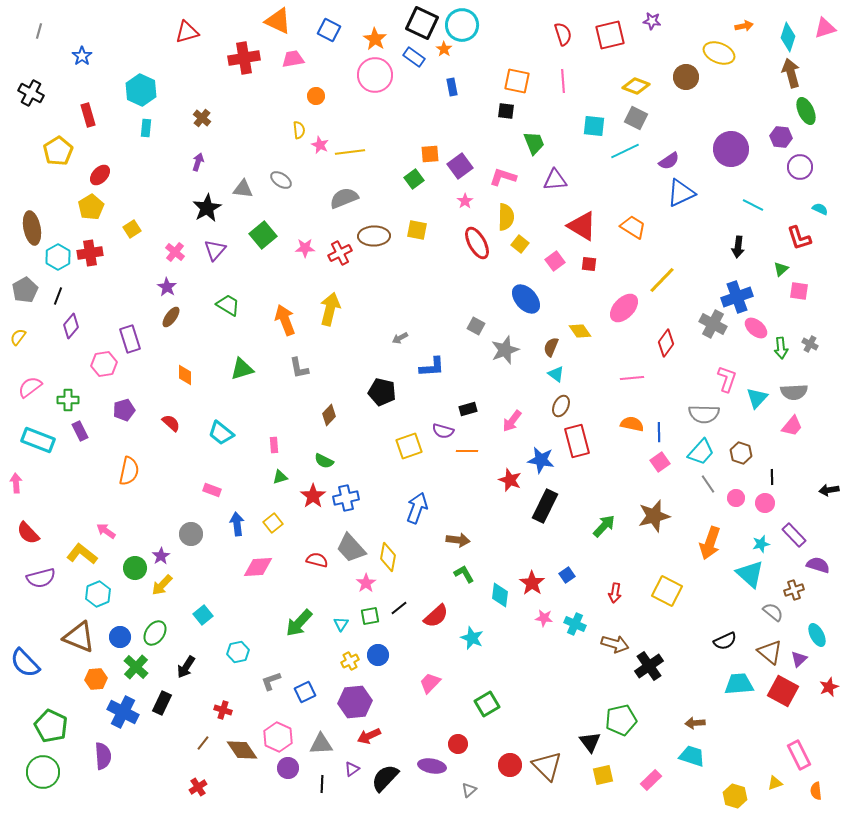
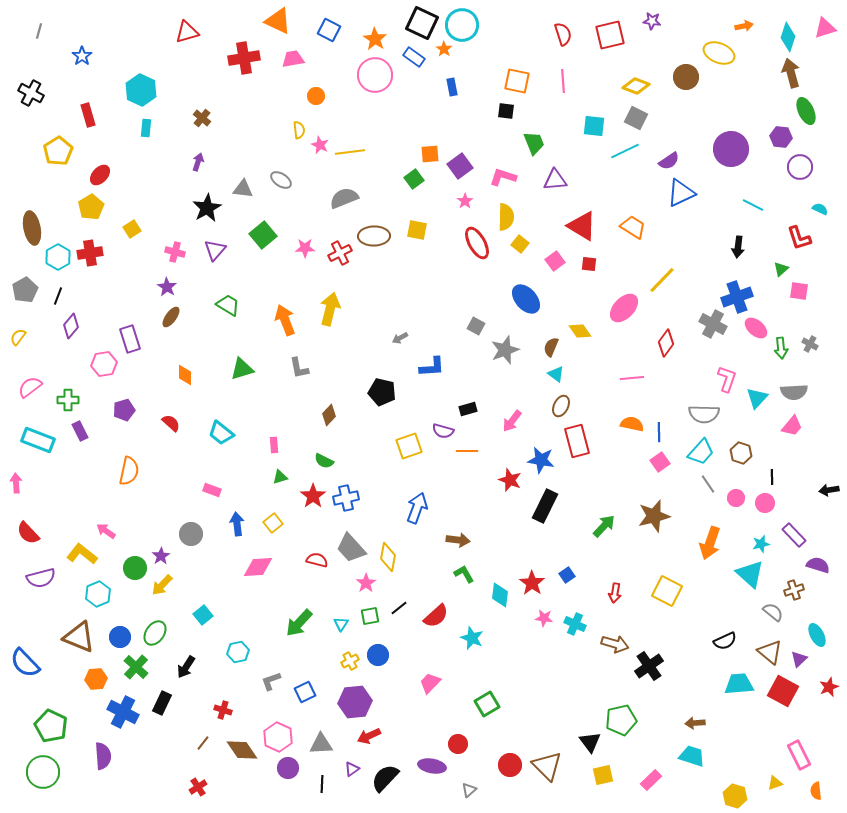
pink cross at (175, 252): rotated 24 degrees counterclockwise
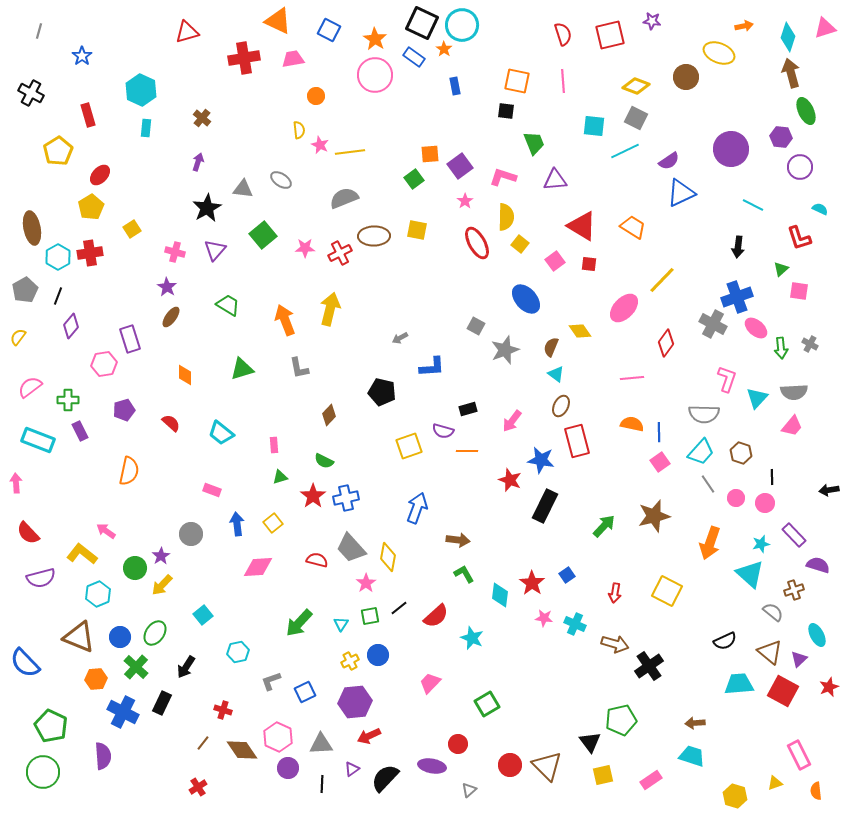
blue rectangle at (452, 87): moved 3 px right, 1 px up
pink rectangle at (651, 780): rotated 10 degrees clockwise
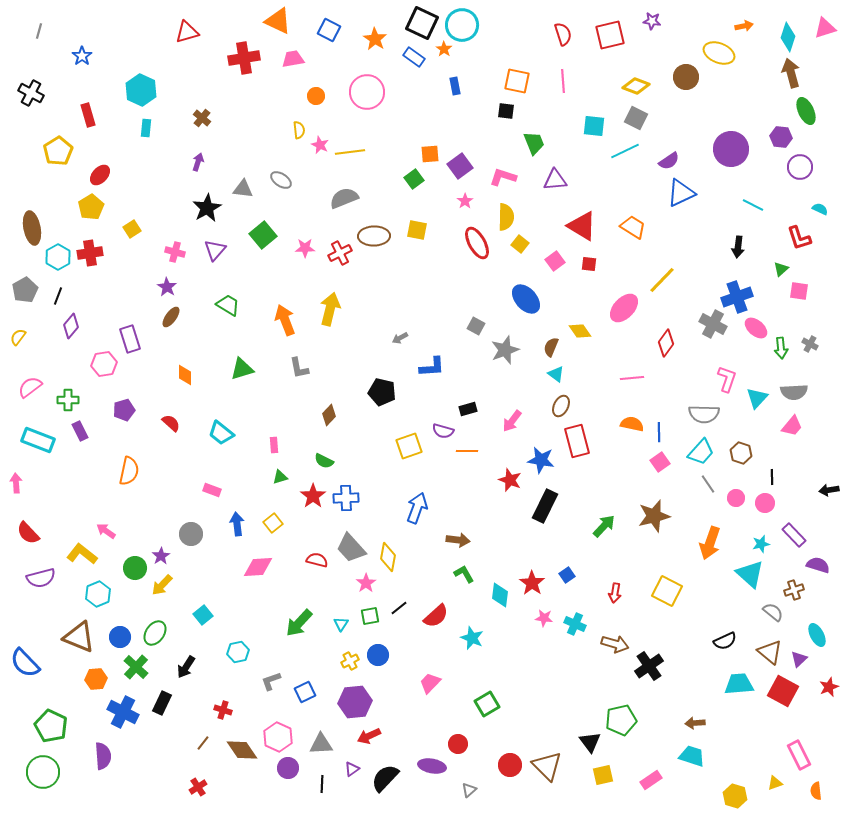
pink circle at (375, 75): moved 8 px left, 17 px down
blue cross at (346, 498): rotated 10 degrees clockwise
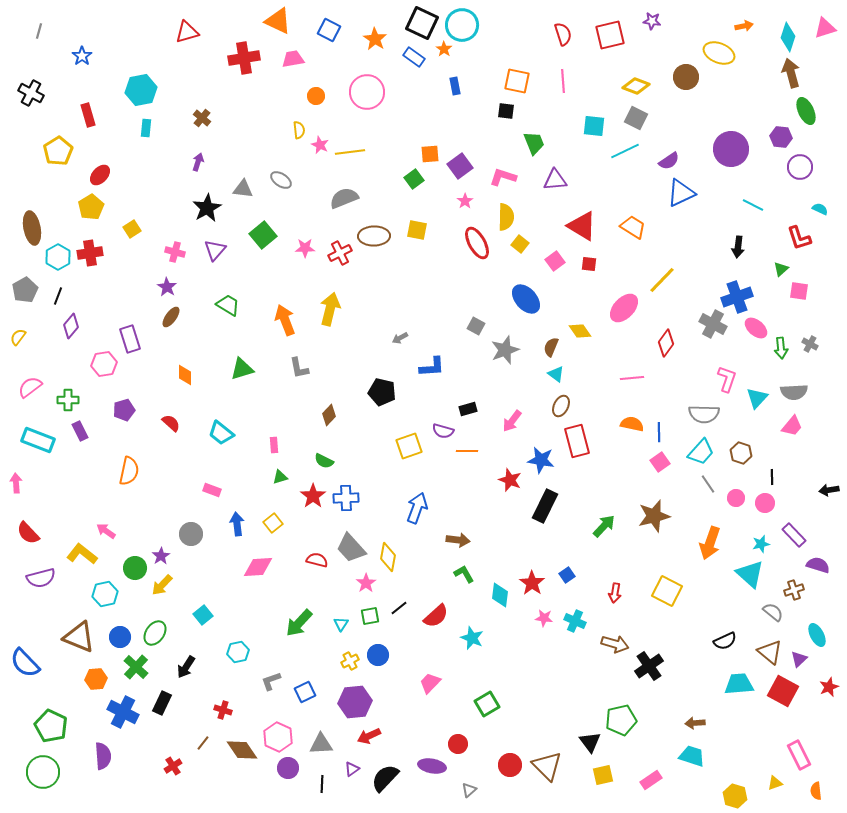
cyan hexagon at (141, 90): rotated 24 degrees clockwise
cyan hexagon at (98, 594): moved 7 px right; rotated 10 degrees clockwise
cyan cross at (575, 624): moved 3 px up
red cross at (198, 787): moved 25 px left, 21 px up
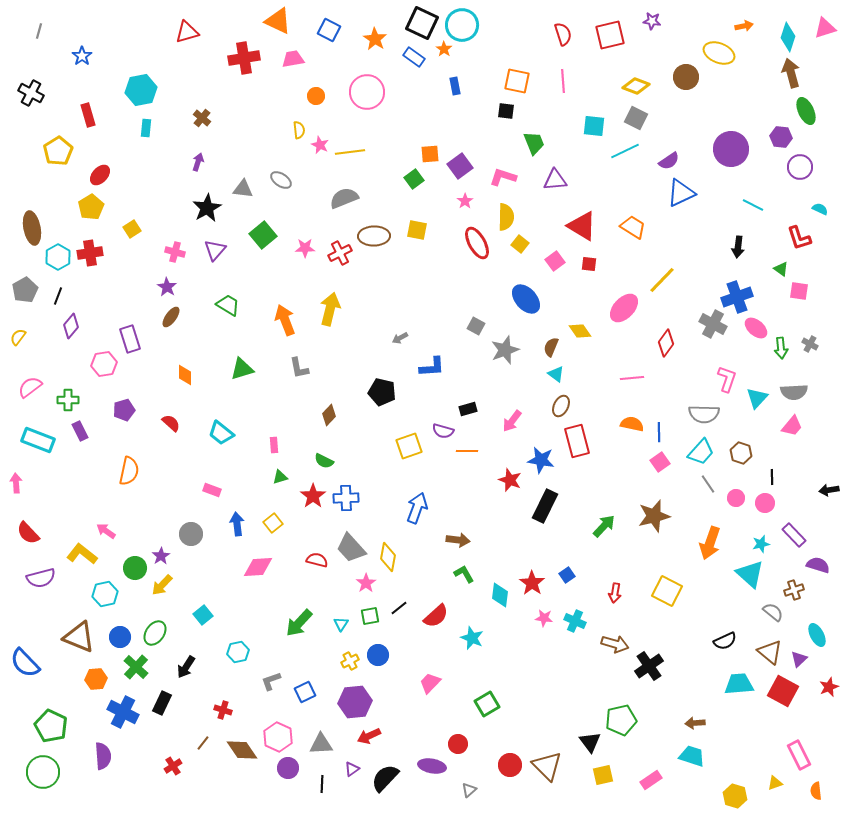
green triangle at (781, 269): rotated 42 degrees counterclockwise
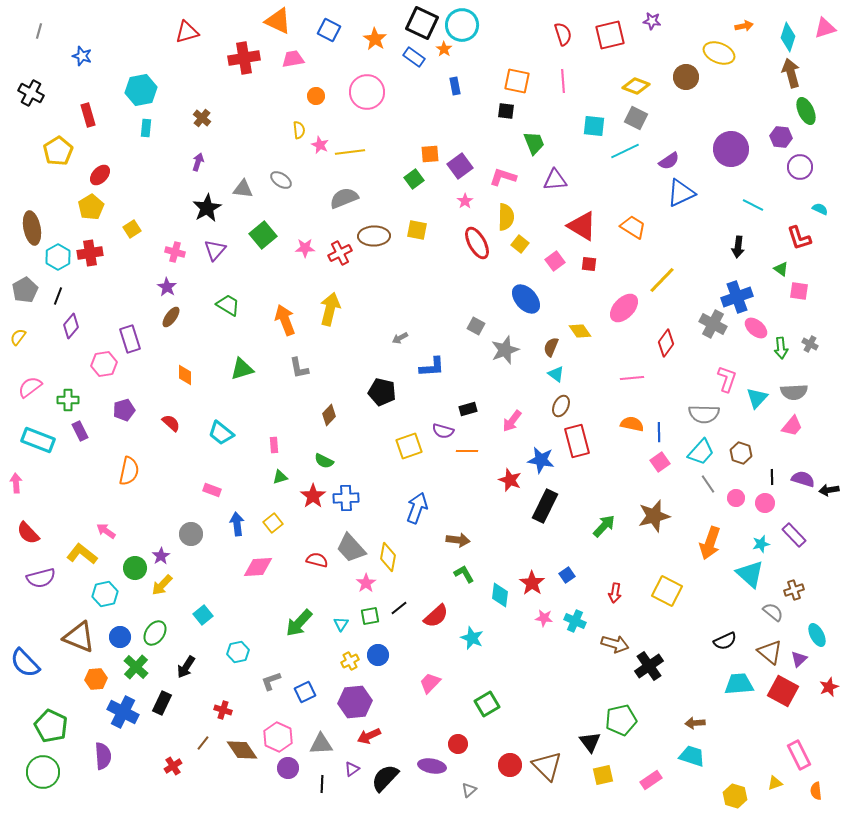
blue star at (82, 56): rotated 18 degrees counterclockwise
purple semicircle at (818, 565): moved 15 px left, 86 px up
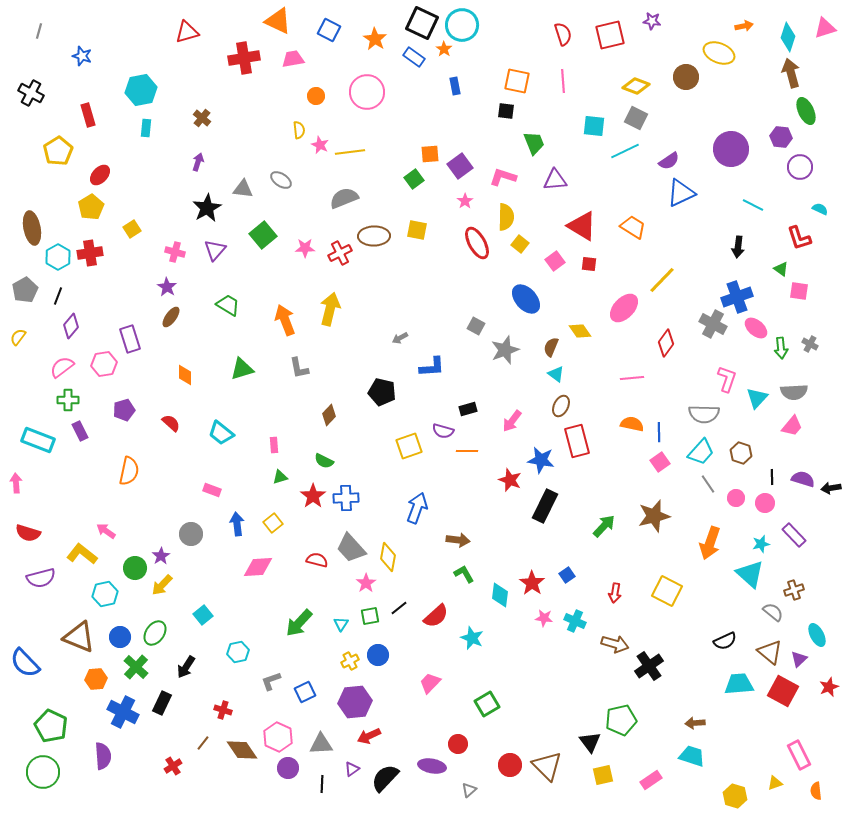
pink semicircle at (30, 387): moved 32 px right, 20 px up
black arrow at (829, 490): moved 2 px right, 2 px up
red semicircle at (28, 533): rotated 30 degrees counterclockwise
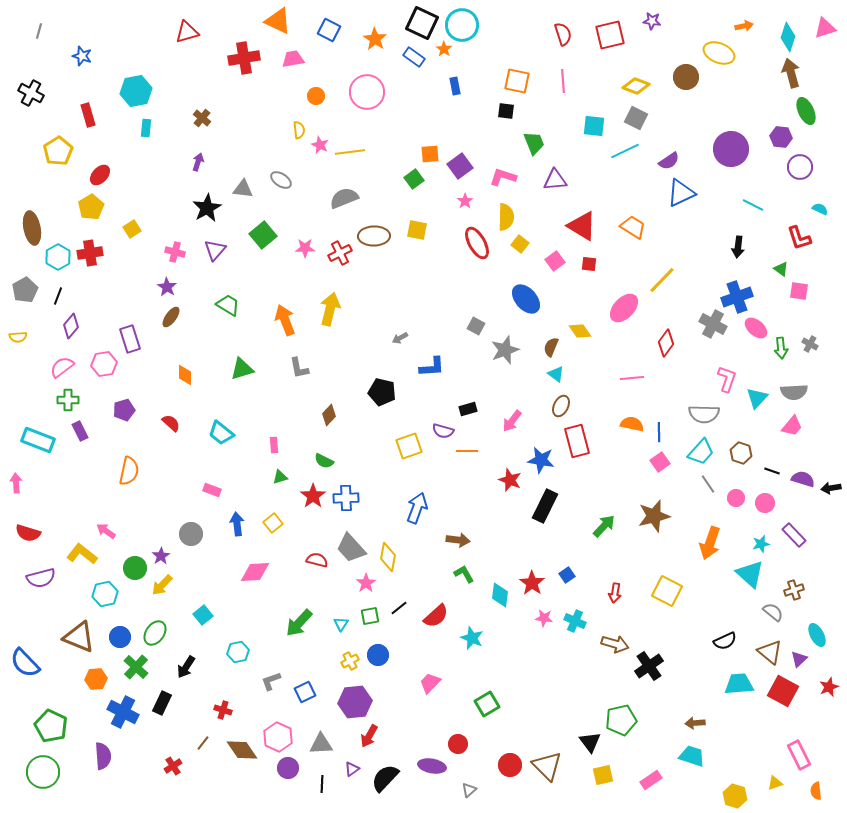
cyan hexagon at (141, 90): moved 5 px left, 1 px down
yellow semicircle at (18, 337): rotated 132 degrees counterclockwise
black line at (772, 477): moved 6 px up; rotated 70 degrees counterclockwise
pink diamond at (258, 567): moved 3 px left, 5 px down
red arrow at (369, 736): rotated 35 degrees counterclockwise
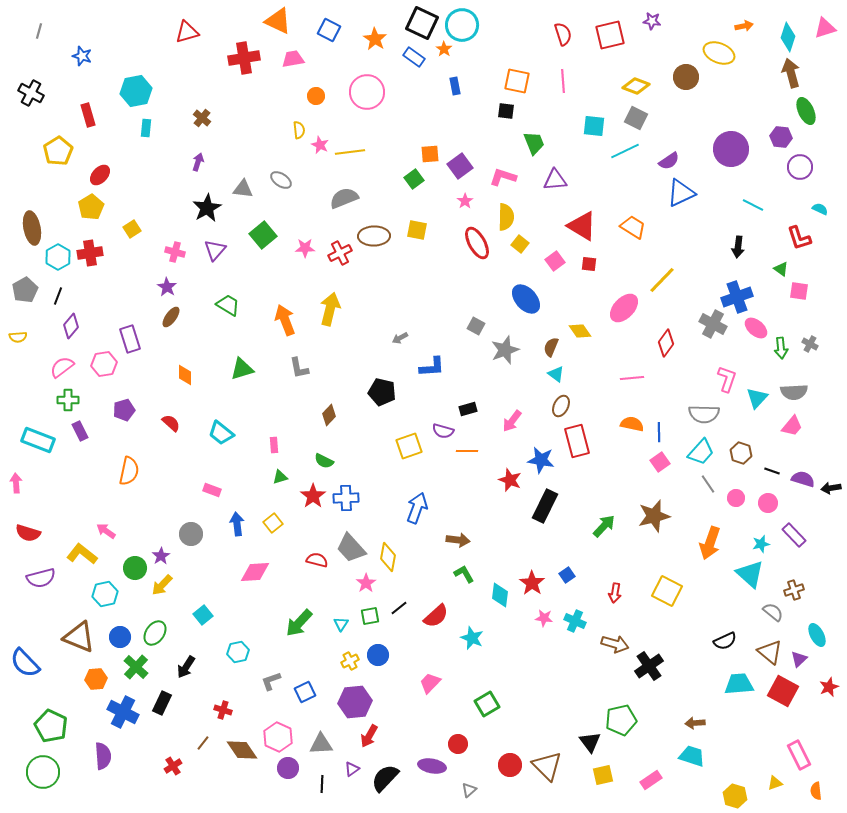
pink circle at (765, 503): moved 3 px right
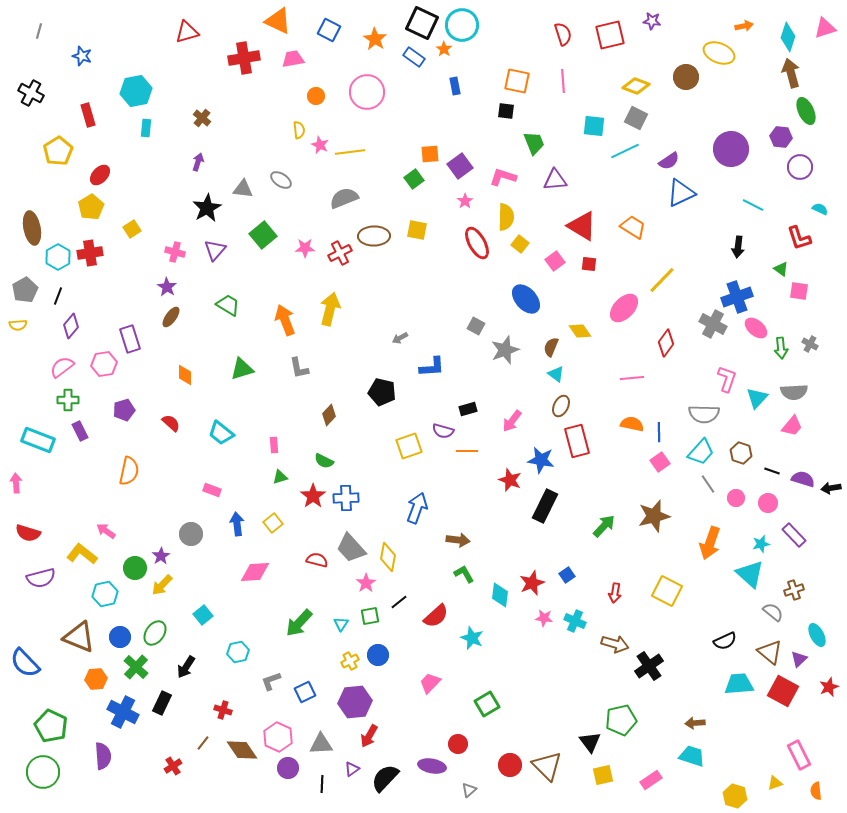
yellow semicircle at (18, 337): moved 12 px up
red star at (532, 583): rotated 15 degrees clockwise
black line at (399, 608): moved 6 px up
